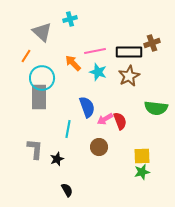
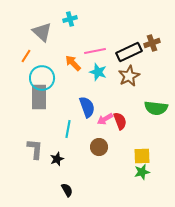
black rectangle: rotated 25 degrees counterclockwise
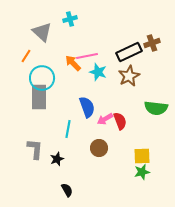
pink line: moved 8 px left, 5 px down
brown circle: moved 1 px down
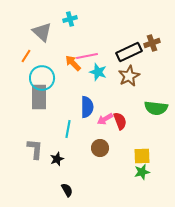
blue semicircle: rotated 20 degrees clockwise
brown circle: moved 1 px right
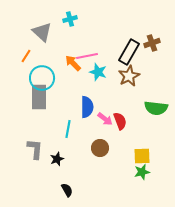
black rectangle: rotated 35 degrees counterclockwise
pink arrow: rotated 112 degrees counterclockwise
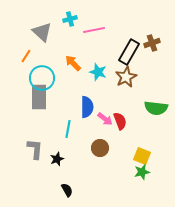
pink line: moved 7 px right, 26 px up
brown star: moved 3 px left, 1 px down
yellow square: rotated 24 degrees clockwise
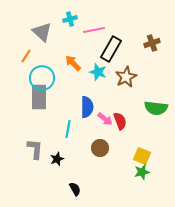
black rectangle: moved 18 px left, 3 px up
black semicircle: moved 8 px right, 1 px up
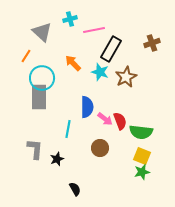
cyan star: moved 2 px right
green semicircle: moved 15 px left, 24 px down
